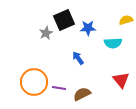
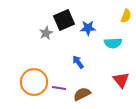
yellow semicircle: moved 4 px up; rotated 128 degrees clockwise
blue arrow: moved 4 px down
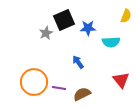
cyan semicircle: moved 2 px left, 1 px up
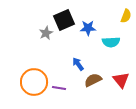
blue arrow: moved 2 px down
brown semicircle: moved 11 px right, 14 px up
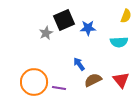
cyan semicircle: moved 8 px right
blue arrow: moved 1 px right
